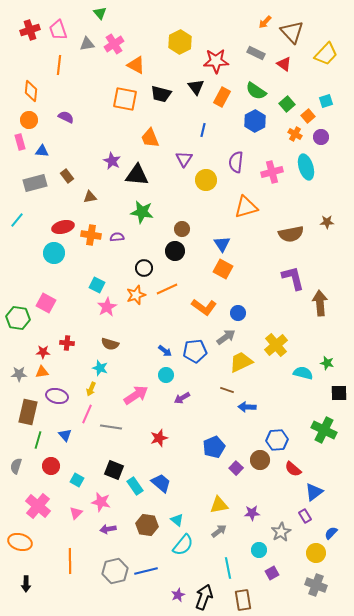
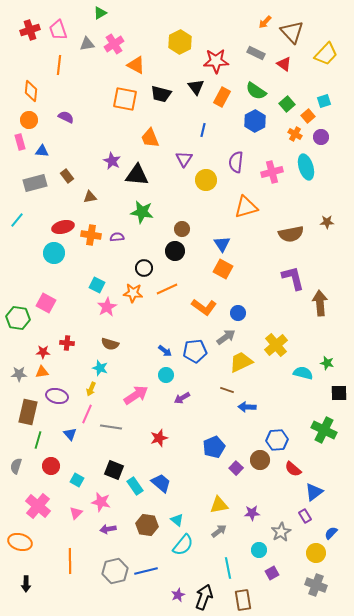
green triangle at (100, 13): rotated 40 degrees clockwise
cyan square at (326, 101): moved 2 px left
orange star at (136, 295): moved 3 px left, 2 px up; rotated 24 degrees clockwise
blue triangle at (65, 435): moved 5 px right, 1 px up
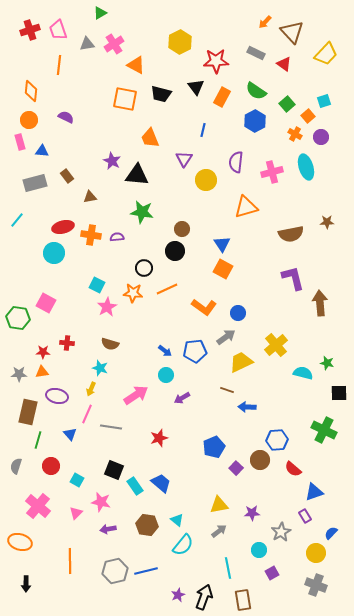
blue triangle at (314, 492): rotated 18 degrees clockwise
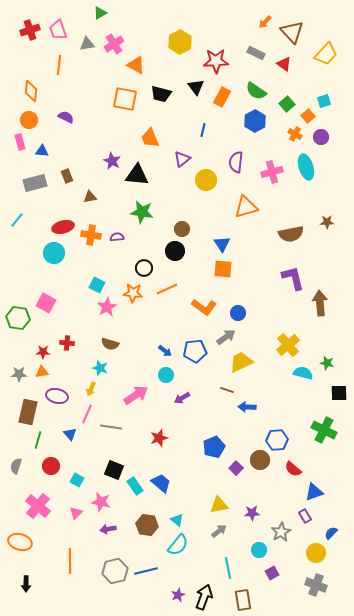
purple triangle at (184, 159): moved 2 px left; rotated 18 degrees clockwise
brown rectangle at (67, 176): rotated 16 degrees clockwise
orange square at (223, 269): rotated 24 degrees counterclockwise
yellow cross at (276, 345): moved 12 px right
cyan semicircle at (183, 545): moved 5 px left
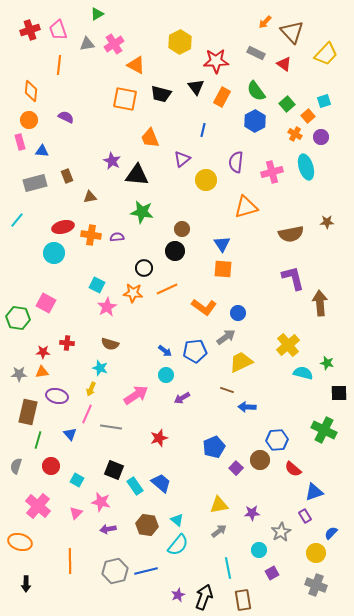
green triangle at (100, 13): moved 3 px left, 1 px down
green semicircle at (256, 91): rotated 20 degrees clockwise
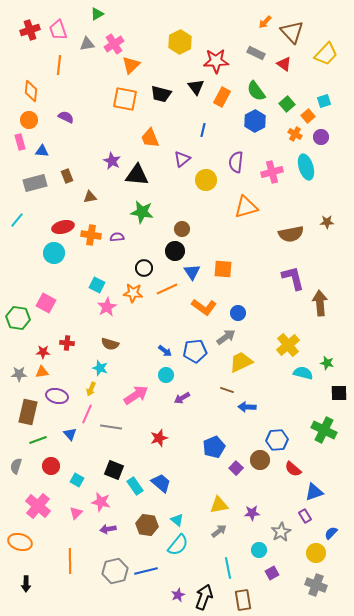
orange triangle at (136, 65): moved 5 px left; rotated 48 degrees clockwise
blue triangle at (222, 244): moved 30 px left, 28 px down
green line at (38, 440): rotated 54 degrees clockwise
